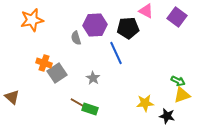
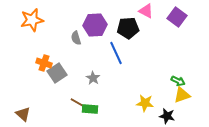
brown triangle: moved 11 px right, 17 px down
yellow star: rotated 12 degrees clockwise
green rectangle: rotated 14 degrees counterclockwise
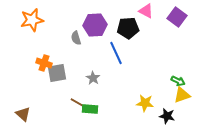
gray square: rotated 24 degrees clockwise
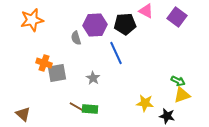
black pentagon: moved 3 px left, 4 px up
brown line: moved 1 px left, 4 px down
